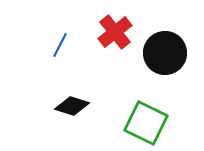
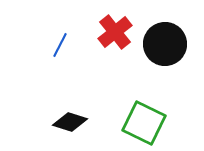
black circle: moved 9 px up
black diamond: moved 2 px left, 16 px down
green square: moved 2 px left
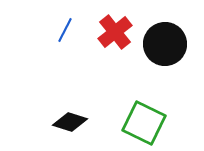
blue line: moved 5 px right, 15 px up
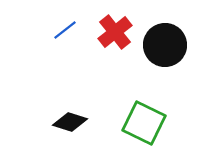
blue line: rotated 25 degrees clockwise
black circle: moved 1 px down
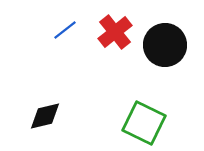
black diamond: moved 25 px left, 6 px up; rotated 32 degrees counterclockwise
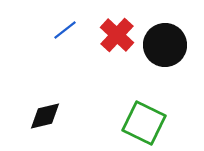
red cross: moved 2 px right, 3 px down; rotated 8 degrees counterclockwise
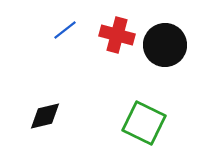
red cross: rotated 28 degrees counterclockwise
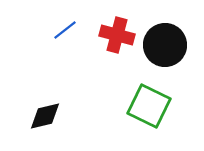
green square: moved 5 px right, 17 px up
